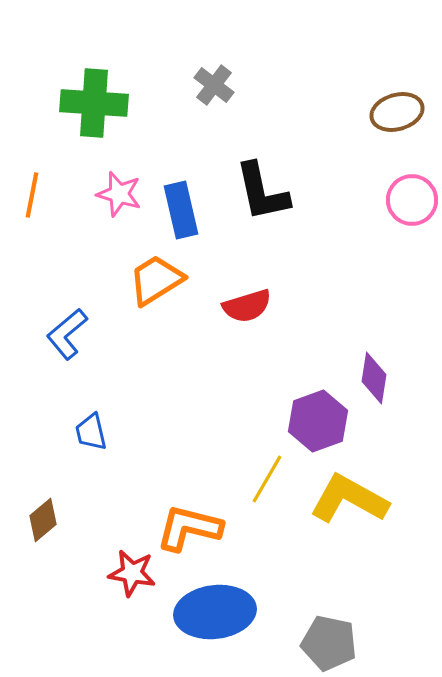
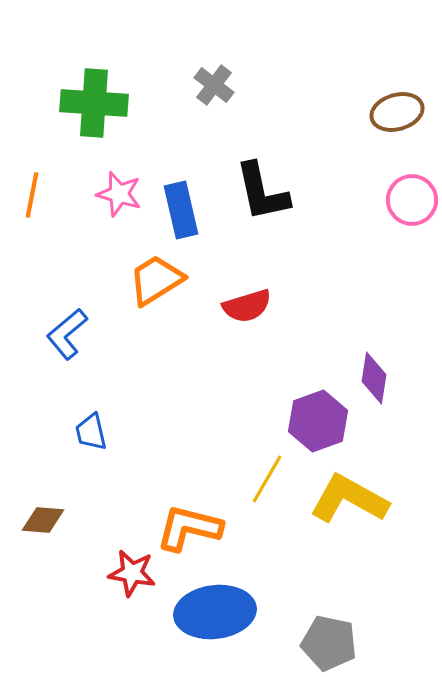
brown diamond: rotated 45 degrees clockwise
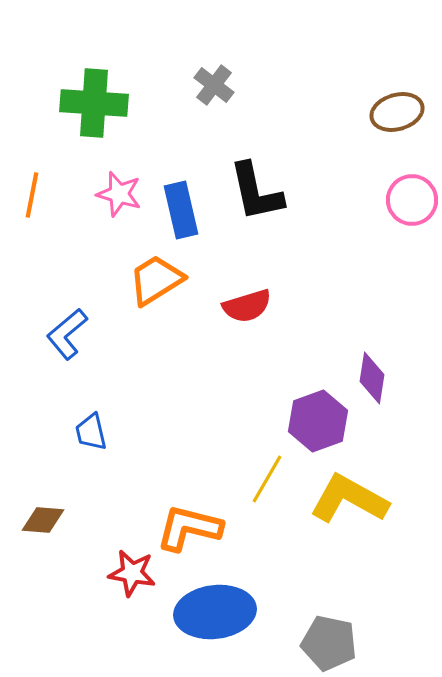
black L-shape: moved 6 px left
purple diamond: moved 2 px left
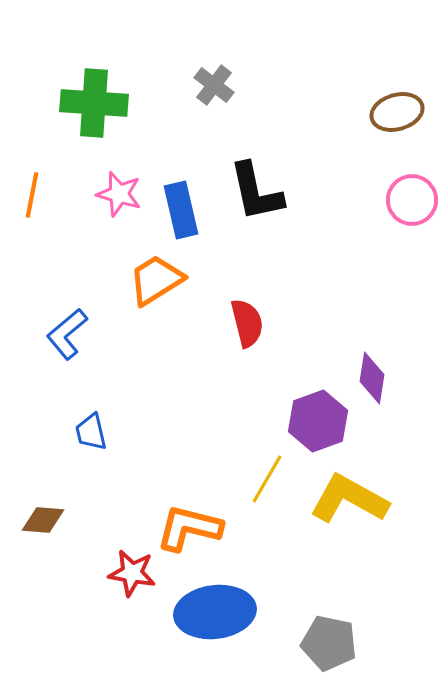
red semicircle: moved 17 px down; rotated 87 degrees counterclockwise
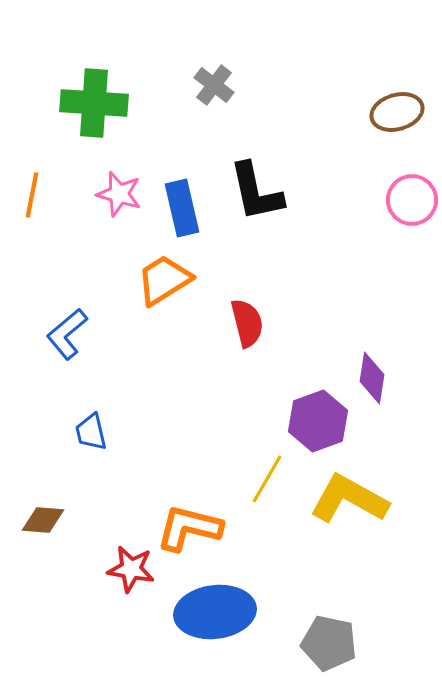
blue rectangle: moved 1 px right, 2 px up
orange trapezoid: moved 8 px right
red star: moved 1 px left, 4 px up
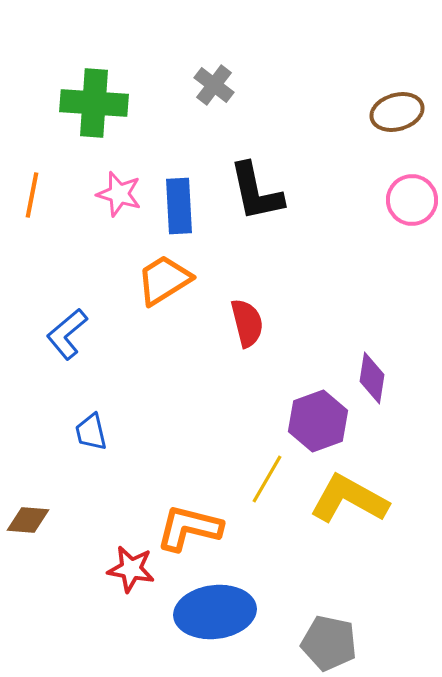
blue rectangle: moved 3 px left, 2 px up; rotated 10 degrees clockwise
brown diamond: moved 15 px left
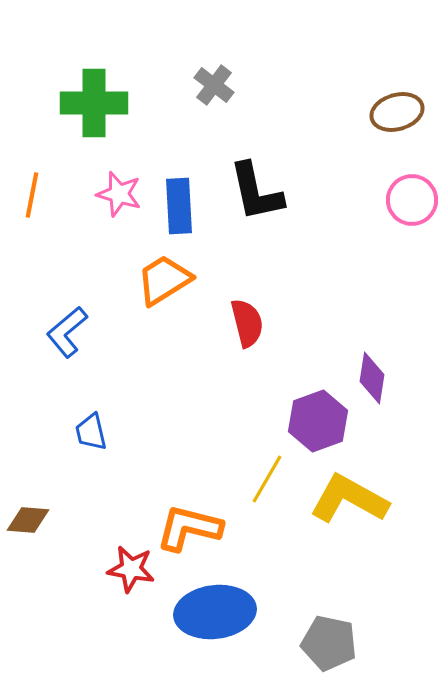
green cross: rotated 4 degrees counterclockwise
blue L-shape: moved 2 px up
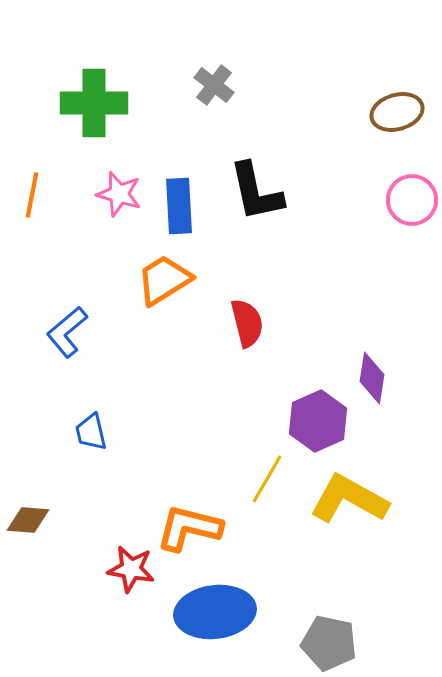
purple hexagon: rotated 4 degrees counterclockwise
